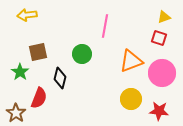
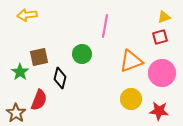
red square: moved 1 px right, 1 px up; rotated 35 degrees counterclockwise
brown square: moved 1 px right, 5 px down
red semicircle: moved 2 px down
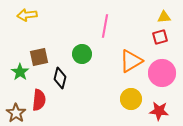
yellow triangle: rotated 16 degrees clockwise
orange triangle: rotated 10 degrees counterclockwise
red semicircle: rotated 15 degrees counterclockwise
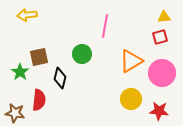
brown star: moved 1 px left; rotated 24 degrees counterclockwise
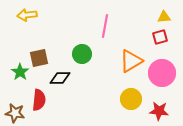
brown square: moved 1 px down
black diamond: rotated 75 degrees clockwise
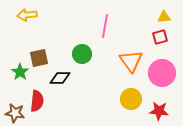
orange triangle: rotated 35 degrees counterclockwise
red semicircle: moved 2 px left, 1 px down
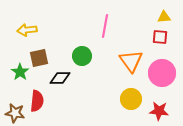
yellow arrow: moved 15 px down
red square: rotated 21 degrees clockwise
green circle: moved 2 px down
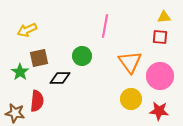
yellow arrow: rotated 18 degrees counterclockwise
orange triangle: moved 1 px left, 1 px down
pink circle: moved 2 px left, 3 px down
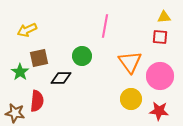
black diamond: moved 1 px right
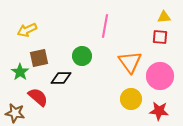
red semicircle: moved 1 px right, 4 px up; rotated 55 degrees counterclockwise
